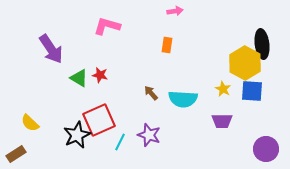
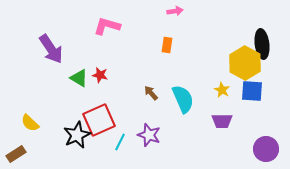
yellow star: moved 1 px left, 1 px down
cyan semicircle: rotated 116 degrees counterclockwise
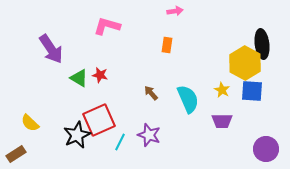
cyan semicircle: moved 5 px right
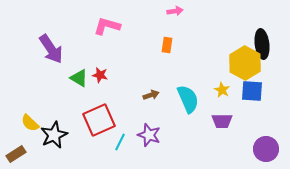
brown arrow: moved 2 px down; rotated 112 degrees clockwise
black star: moved 23 px left
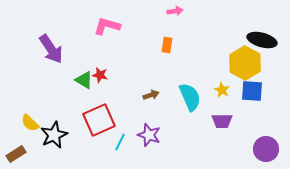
black ellipse: moved 4 px up; rotated 68 degrees counterclockwise
green triangle: moved 5 px right, 2 px down
cyan semicircle: moved 2 px right, 2 px up
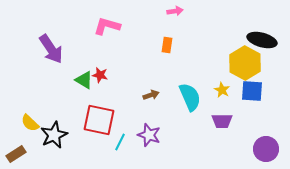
red square: rotated 36 degrees clockwise
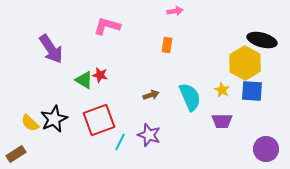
red square: rotated 32 degrees counterclockwise
black star: moved 16 px up
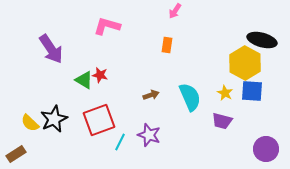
pink arrow: rotated 133 degrees clockwise
yellow star: moved 3 px right, 3 px down
purple trapezoid: rotated 15 degrees clockwise
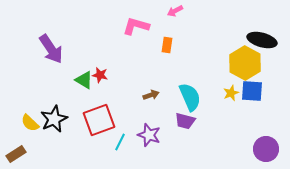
pink arrow: rotated 28 degrees clockwise
pink L-shape: moved 29 px right
yellow star: moved 6 px right; rotated 21 degrees clockwise
purple trapezoid: moved 37 px left
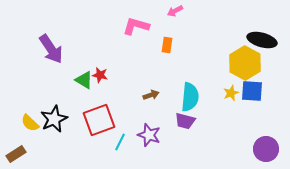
cyan semicircle: rotated 28 degrees clockwise
